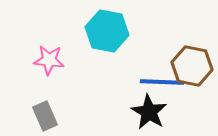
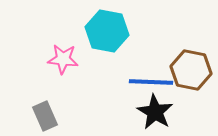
pink star: moved 14 px right, 1 px up
brown hexagon: moved 1 px left, 4 px down
blue line: moved 11 px left
black star: moved 6 px right
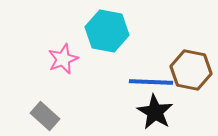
pink star: rotated 28 degrees counterclockwise
gray rectangle: rotated 24 degrees counterclockwise
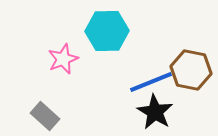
cyan hexagon: rotated 12 degrees counterclockwise
blue line: rotated 24 degrees counterclockwise
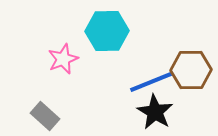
brown hexagon: rotated 12 degrees counterclockwise
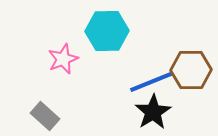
black star: moved 2 px left; rotated 9 degrees clockwise
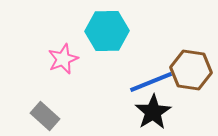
brown hexagon: rotated 9 degrees clockwise
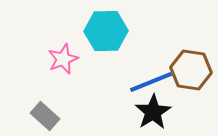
cyan hexagon: moved 1 px left
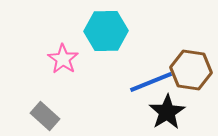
pink star: rotated 16 degrees counterclockwise
black star: moved 14 px right
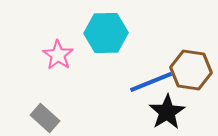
cyan hexagon: moved 2 px down
pink star: moved 5 px left, 4 px up
gray rectangle: moved 2 px down
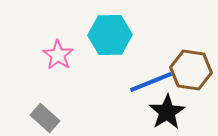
cyan hexagon: moved 4 px right, 2 px down
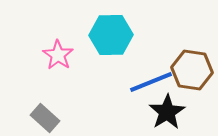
cyan hexagon: moved 1 px right
brown hexagon: moved 1 px right
